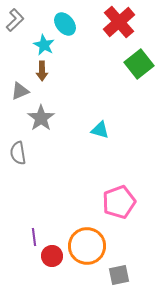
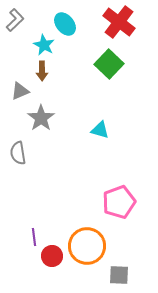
red cross: rotated 12 degrees counterclockwise
green square: moved 30 px left; rotated 8 degrees counterclockwise
gray square: rotated 15 degrees clockwise
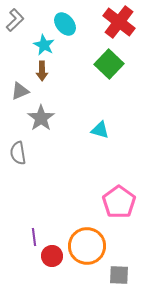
pink pentagon: rotated 16 degrees counterclockwise
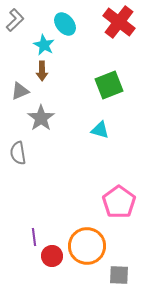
green square: moved 21 px down; rotated 24 degrees clockwise
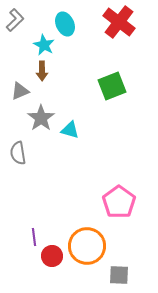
cyan ellipse: rotated 15 degrees clockwise
green square: moved 3 px right, 1 px down
cyan triangle: moved 30 px left
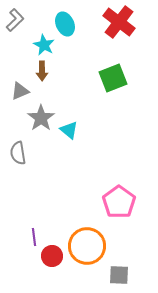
green square: moved 1 px right, 8 px up
cyan triangle: moved 1 px left; rotated 24 degrees clockwise
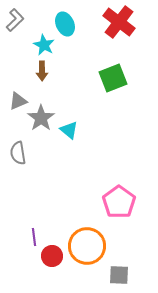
gray triangle: moved 2 px left, 10 px down
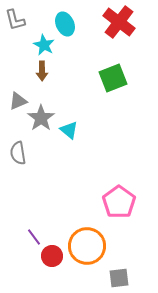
gray L-shape: rotated 120 degrees clockwise
purple line: rotated 30 degrees counterclockwise
gray square: moved 3 px down; rotated 10 degrees counterclockwise
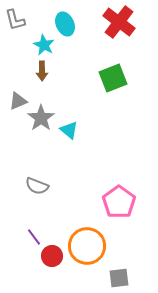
gray semicircle: moved 19 px right, 33 px down; rotated 60 degrees counterclockwise
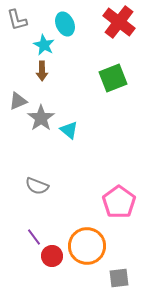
gray L-shape: moved 2 px right
